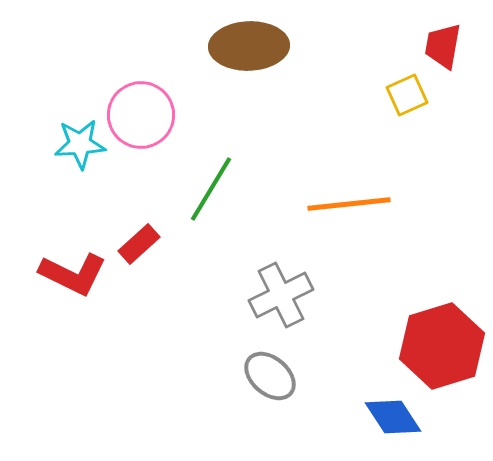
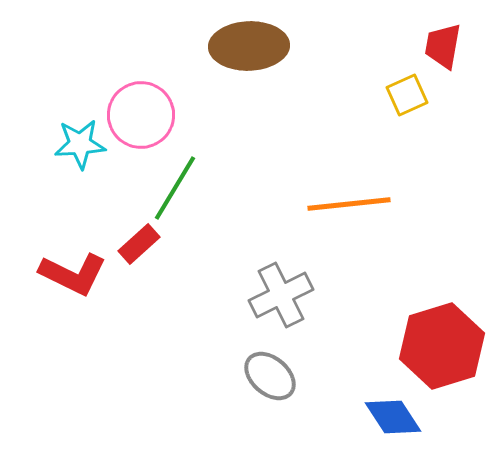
green line: moved 36 px left, 1 px up
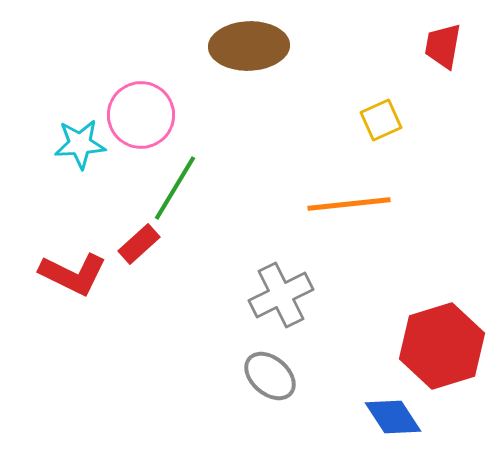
yellow square: moved 26 px left, 25 px down
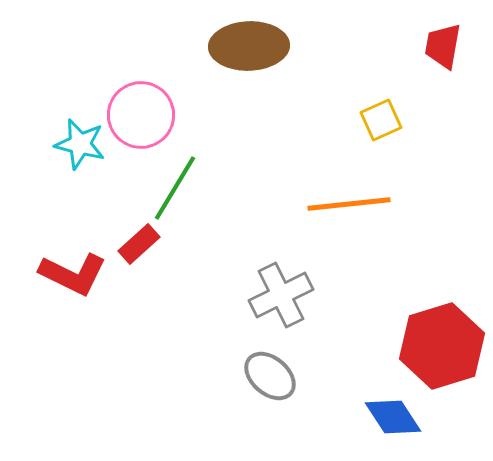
cyan star: rotated 18 degrees clockwise
